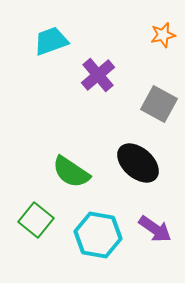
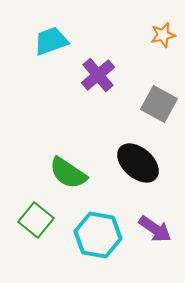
green semicircle: moved 3 px left, 1 px down
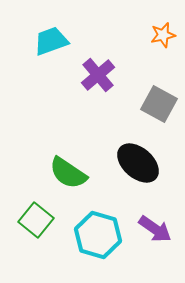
cyan hexagon: rotated 6 degrees clockwise
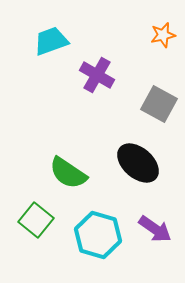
purple cross: moved 1 px left; rotated 20 degrees counterclockwise
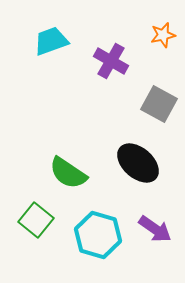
purple cross: moved 14 px right, 14 px up
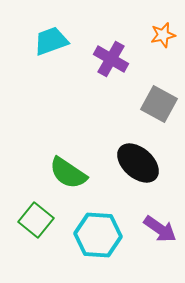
purple cross: moved 2 px up
purple arrow: moved 5 px right
cyan hexagon: rotated 12 degrees counterclockwise
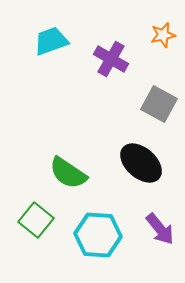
black ellipse: moved 3 px right
purple arrow: rotated 16 degrees clockwise
